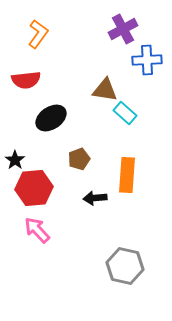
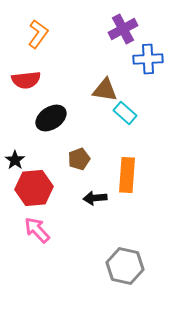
blue cross: moved 1 px right, 1 px up
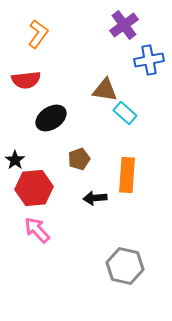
purple cross: moved 1 px right, 4 px up; rotated 8 degrees counterclockwise
blue cross: moved 1 px right, 1 px down; rotated 8 degrees counterclockwise
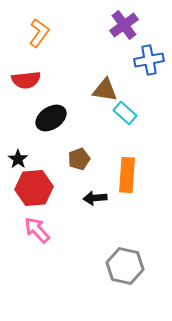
orange L-shape: moved 1 px right, 1 px up
black star: moved 3 px right, 1 px up
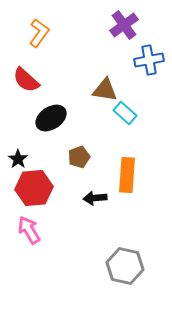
red semicircle: rotated 48 degrees clockwise
brown pentagon: moved 2 px up
pink arrow: moved 8 px left; rotated 12 degrees clockwise
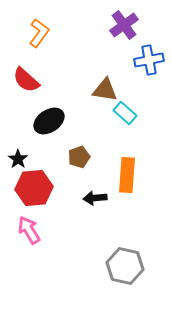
black ellipse: moved 2 px left, 3 px down
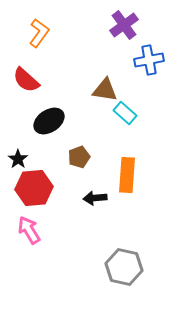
gray hexagon: moved 1 px left, 1 px down
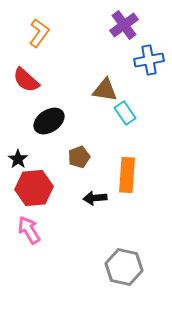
cyan rectangle: rotated 15 degrees clockwise
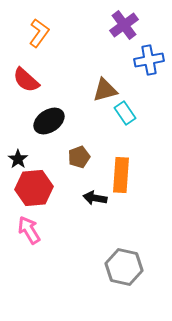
brown triangle: rotated 24 degrees counterclockwise
orange rectangle: moved 6 px left
black arrow: rotated 15 degrees clockwise
